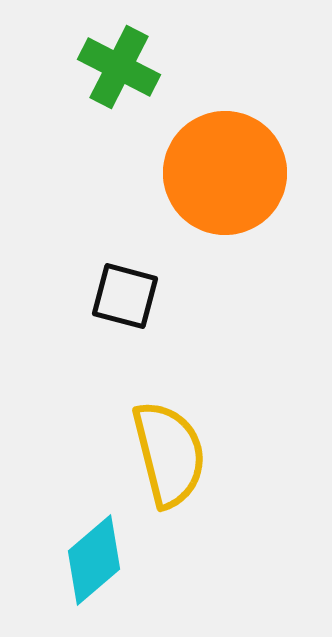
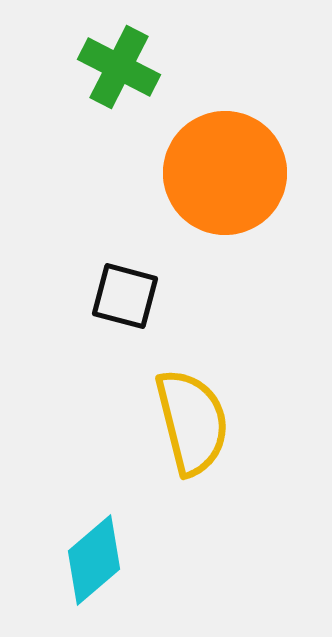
yellow semicircle: moved 23 px right, 32 px up
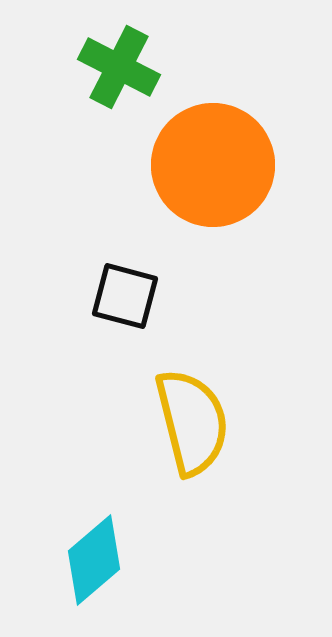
orange circle: moved 12 px left, 8 px up
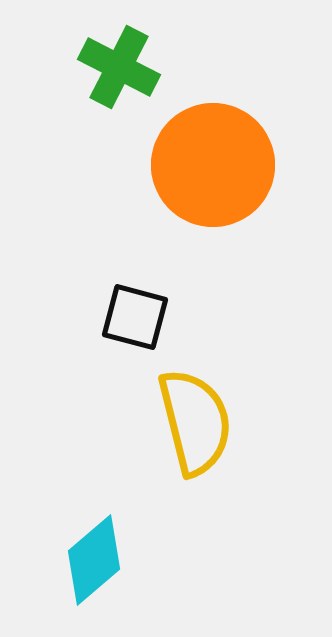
black square: moved 10 px right, 21 px down
yellow semicircle: moved 3 px right
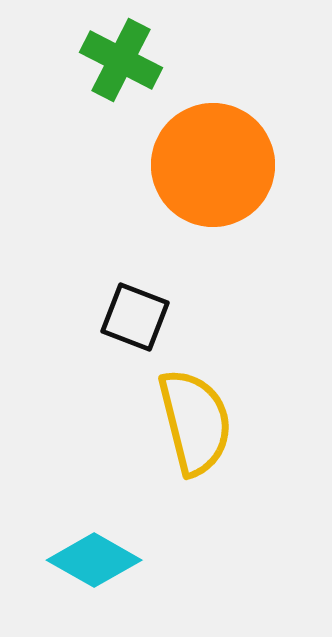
green cross: moved 2 px right, 7 px up
black square: rotated 6 degrees clockwise
cyan diamond: rotated 70 degrees clockwise
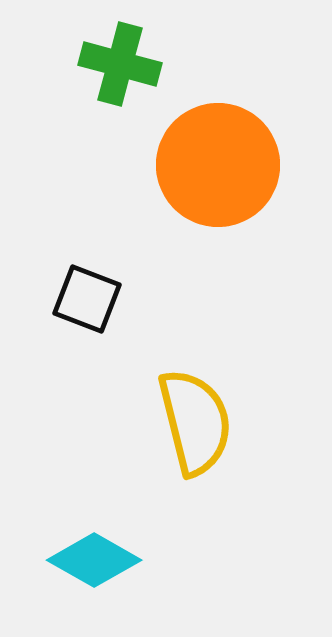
green cross: moved 1 px left, 4 px down; rotated 12 degrees counterclockwise
orange circle: moved 5 px right
black square: moved 48 px left, 18 px up
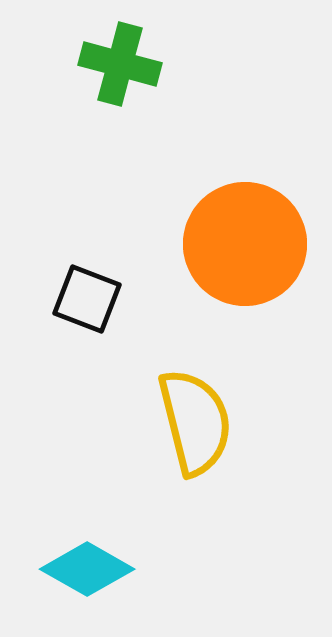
orange circle: moved 27 px right, 79 px down
cyan diamond: moved 7 px left, 9 px down
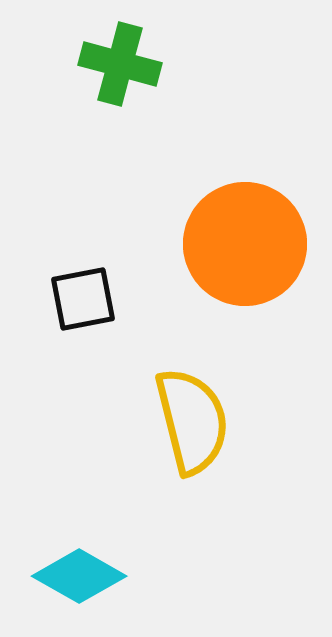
black square: moved 4 px left; rotated 32 degrees counterclockwise
yellow semicircle: moved 3 px left, 1 px up
cyan diamond: moved 8 px left, 7 px down
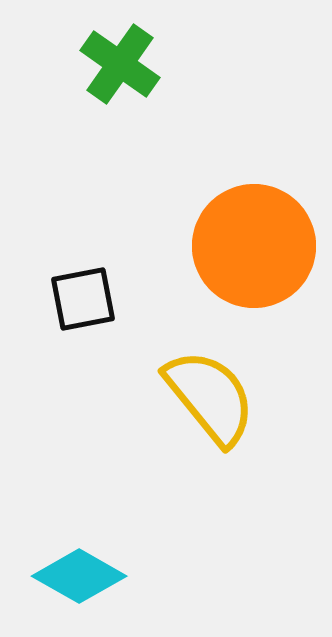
green cross: rotated 20 degrees clockwise
orange circle: moved 9 px right, 2 px down
yellow semicircle: moved 18 px right, 24 px up; rotated 25 degrees counterclockwise
